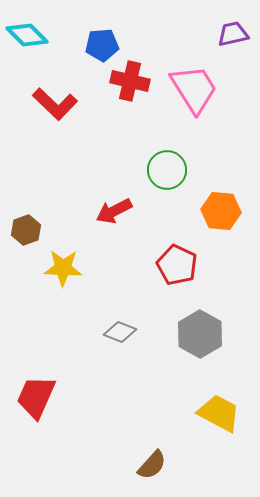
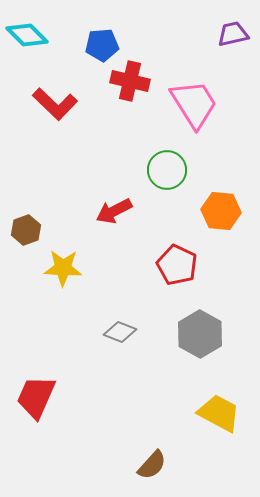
pink trapezoid: moved 15 px down
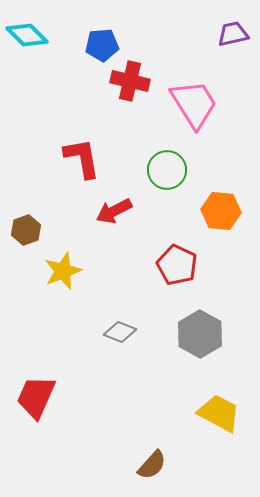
red L-shape: moved 27 px right, 54 px down; rotated 144 degrees counterclockwise
yellow star: moved 3 px down; rotated 24 degrees counterclockwise
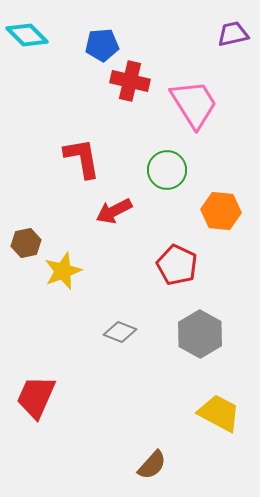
brown hexagon: moved 13 px down; rotated 8 degrees clockwise
